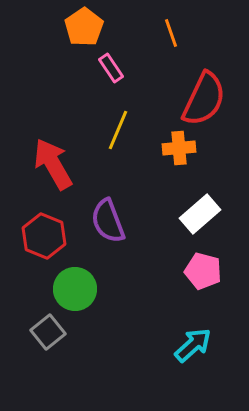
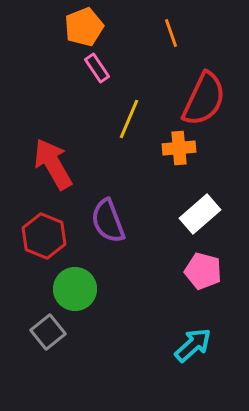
orange pentagon: rotated 12 degrees clockwise
pink rectangle: moved 14 px left
yellow line: moved 11 px right, 11 px up
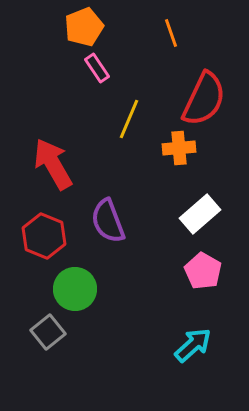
pink pentagon: rotated 15 degrees clockwise
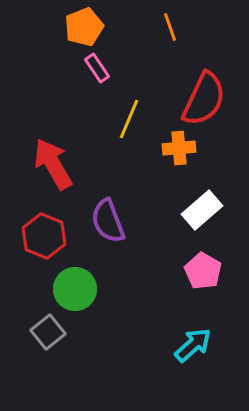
orange line: moved 1 px left, 6 px up
white rectangle: moved 2 px right, 4 px up
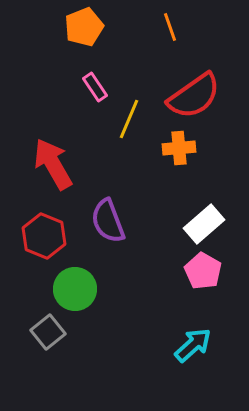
pink rectangle: moved 2 px left, 19 px down
red semicircle: moved 10 px left, 3 px up; rotated 30 degrees clockwise
white rectangle: moved 2 px right, 14 px down
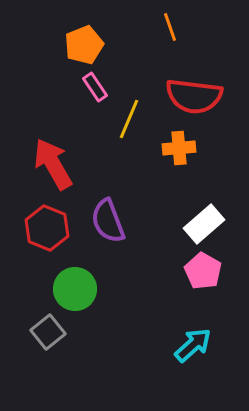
orange pentagon: moved 18 px down
red semicircle: rotated 42 degrees clockwise
red hexagon: moved 3 px right, 8 px up
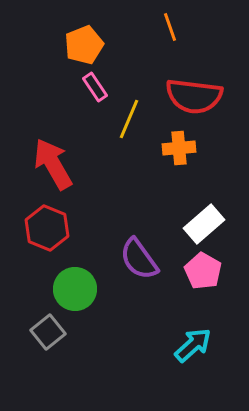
purple semicircle: moved 31 px right, 38 px down; rotated 15 degrees counterclockwise
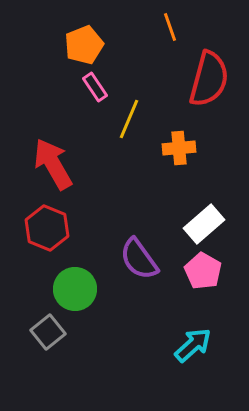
red semicircle: moved 15 px right, 17 px up; rotated 82 degrees counterclockwise
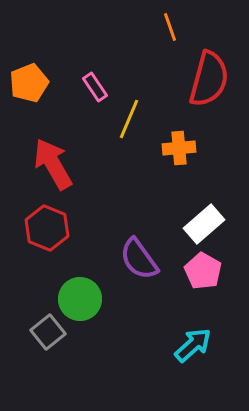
orange pentagon: moved 55 px left, 38 px down
green circle: moved 5 px right, 10 px down
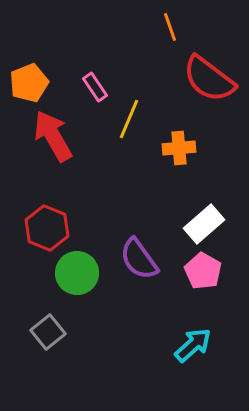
red semicircle: rotated 112 degrees clockwise
red arrow: moved 28 px up
green circle: moved 3 px left, 26 px up
